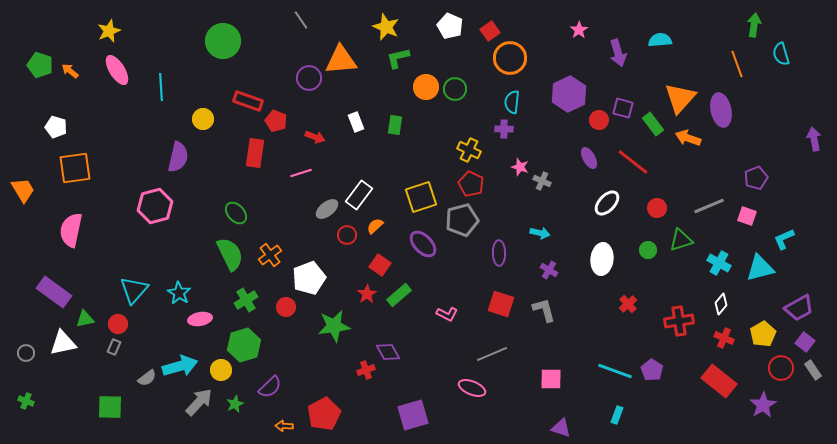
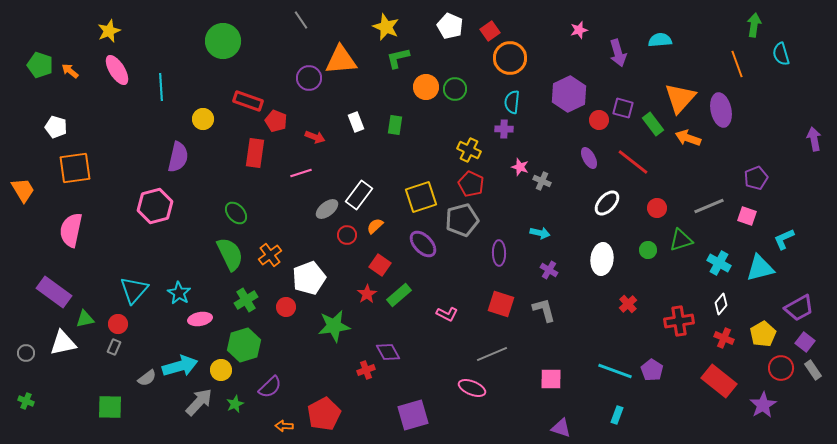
pink star at (579, 30): rotated 18 degrees clockwise
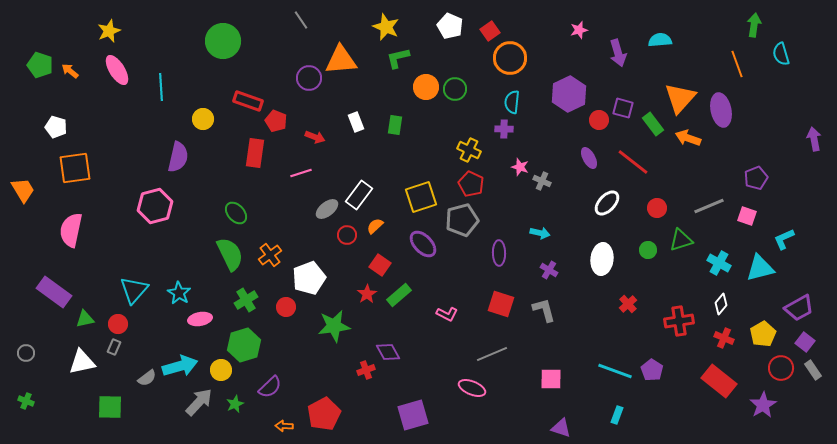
white triangle at (63, 343): moved 19 px right, 19 px down
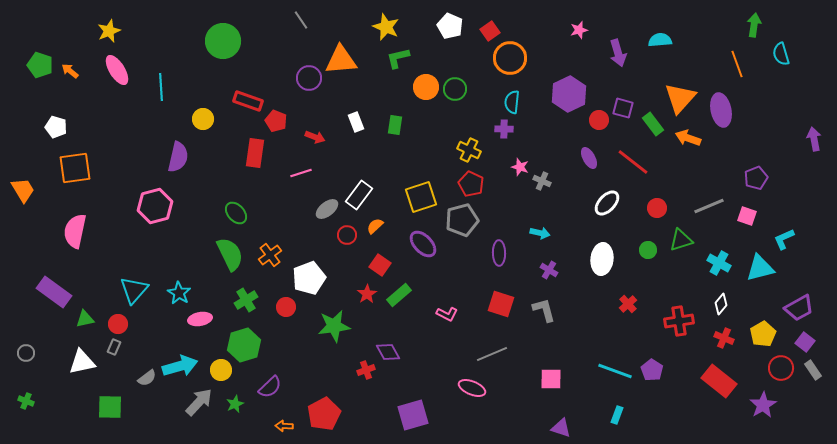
pink semicircle at (71, 230): moved 4 px right, 1 px down
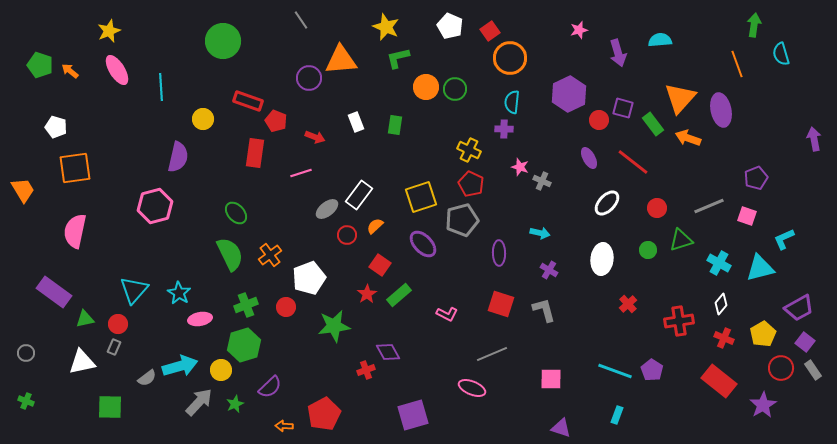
green cross at (246, 300): moved 5 px down; rotated 10 degrees clockwise
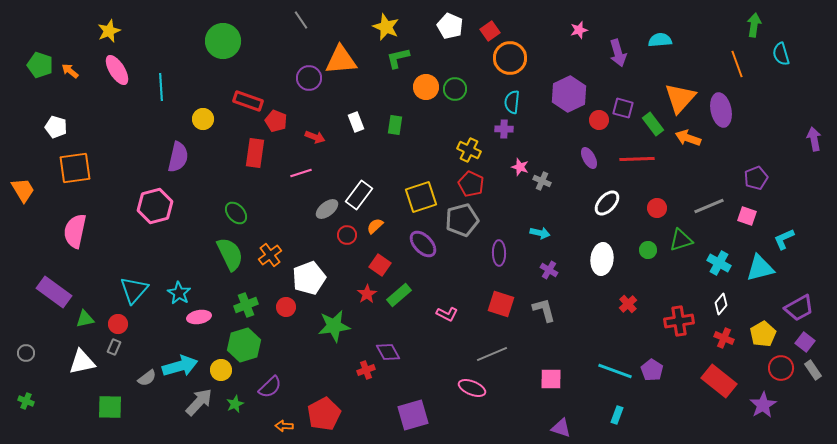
red line at (633, 162): moved 4 px right, 3 px up; rotated 40 degrees counterclockwise
pink ellipse at (200, 319): moved 1 px left, 2 px up
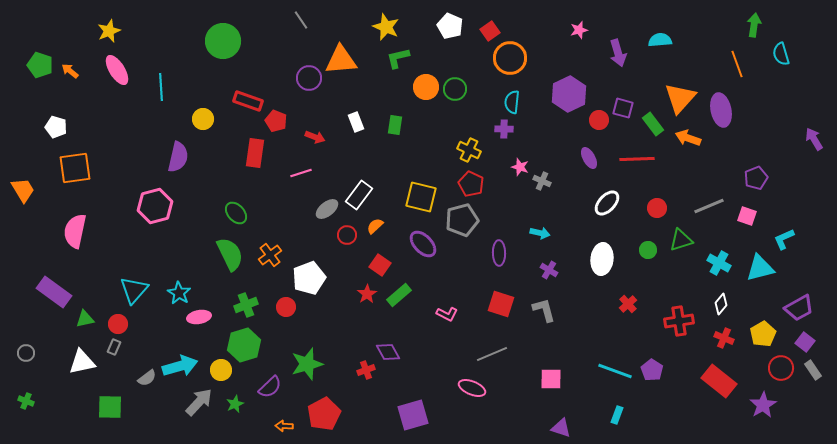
purple arrow at (814, 139): rotated 20 degrees counterclockwise
yellow square at (421, 197): rotated 32 degrees clockwise
green star at (334, 326): moved 27 px left, 38 px down; rotated 8 degrees counterclockwise
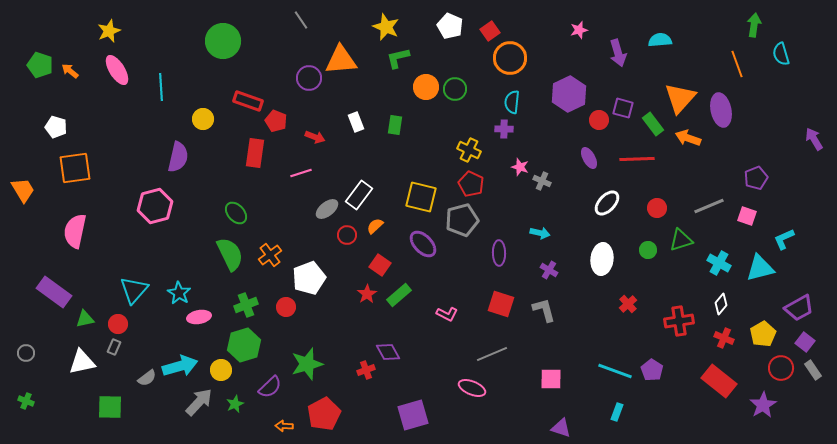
cyan rectangle at (617, 415): moved 3 px up
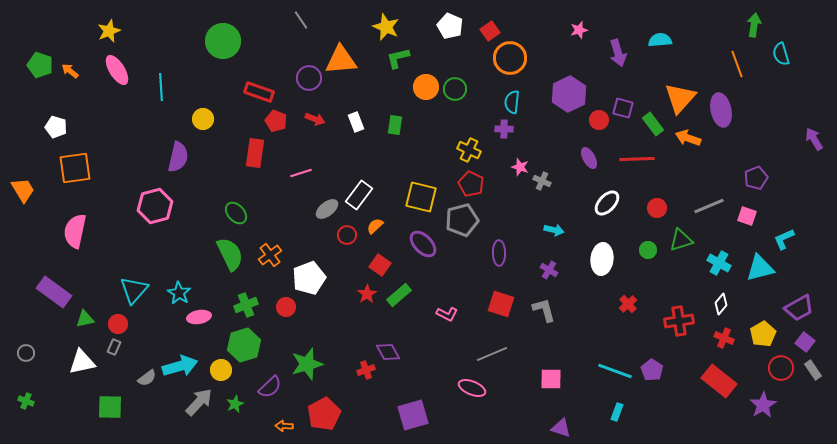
red rectangle at (248, 101): moved 11 px right, 9 px up
red arrow at (315, 137): moved 18 px up
cyan arrow at (540, 233): moved 14 px right, 3 px up
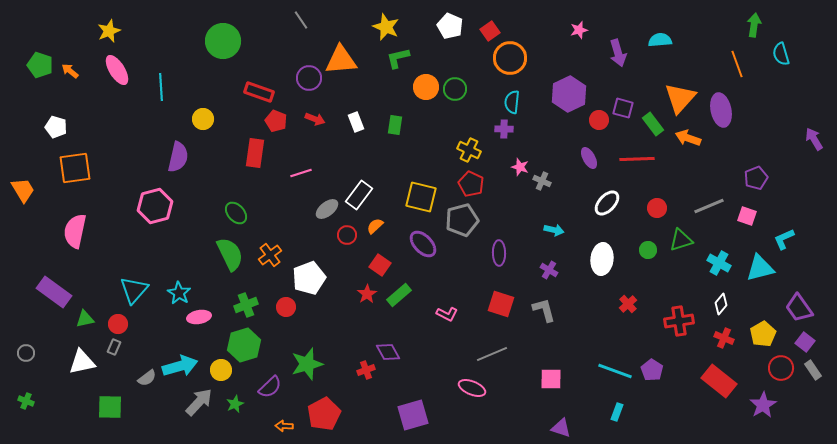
purple trapezoid at (799, 308): rotated 84 degrees clockwise
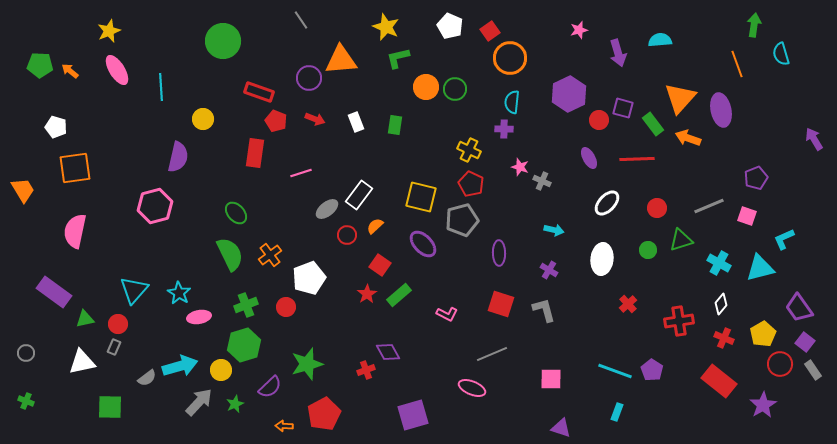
green pentagon at (40, 65): rotated 15 degrees counterclockwise
red circle at (781, 368): moved 1 px left, 4 px up
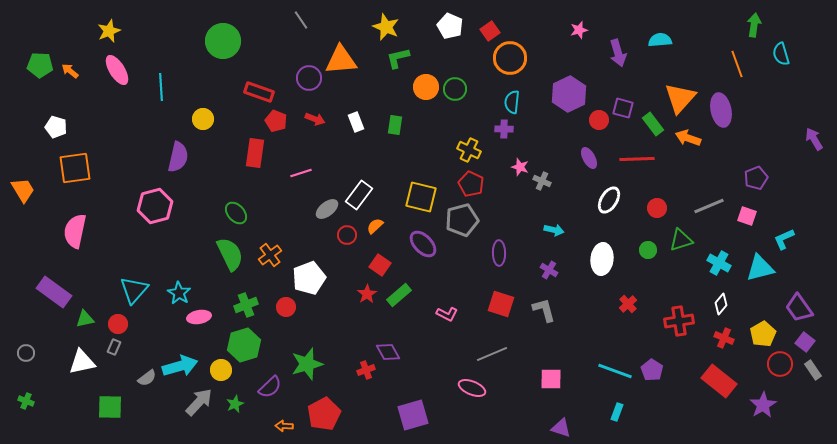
white ellipse at (607, 203): moved 2 px right, 3 px up; rotated 12 degrees counterclockwise
